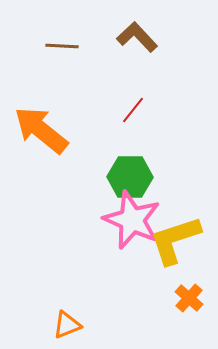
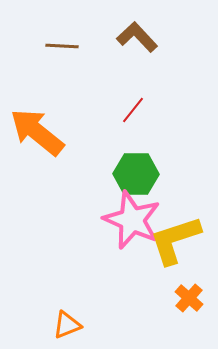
orange arrow: moved 4 px left, 2 px down
green hexagon: moved 6 px right, 3 px up
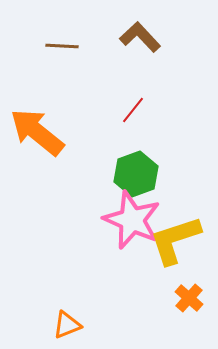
brown L-shape: moved 3 px right
green hexagon: rotated 21 degrees counterclockwise
